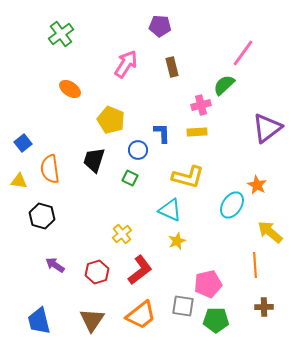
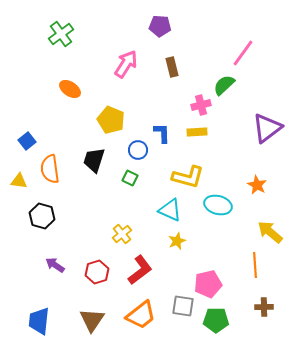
blue square: moved 4 px right, 2 px up
cyan ellipse: moved 14 px left; rotated 72 degrees clockwise
blue trapezoid: rotated 20 degrees clockwise
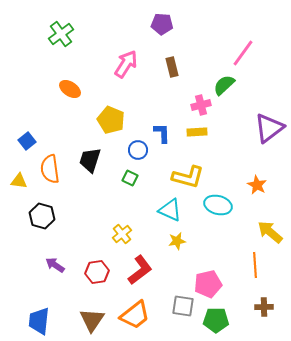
purple pentagon: moved 2 px right, 2 px up
purple triangle: moved 2 px right
black trapezoid: moved 4 px left
yellow star: rotated 12 degrees clockwise
red hexagon: rotated 10 degrees clockwise
orange trapezoid: moved 6 px left
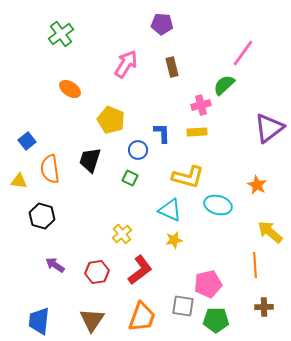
yellow star: moved 3 px left, 1 px up
orange trapezoid: moved 7 px right, 2 px down; rotated 32 degrees counterclockwise
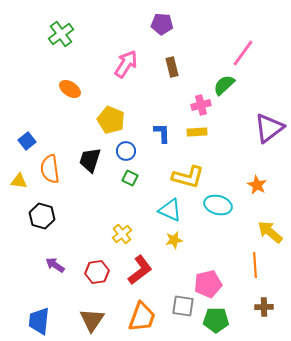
blue circle: moved 12 px left, 1 px down
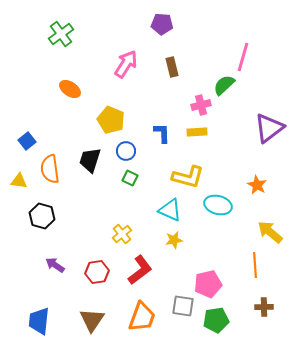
pink line: moved 4 px down; rotated 20 degrees counterclockwise
green pentagon: rotated 10 degrees counterclockwise
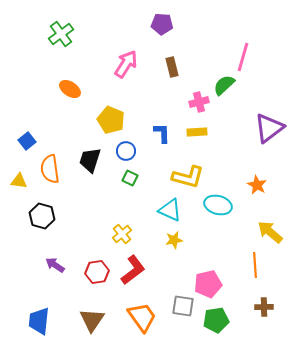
pink cross: moved 2 px left, 3 px up
red L-shape: moved 7 px left
orange trapezoid: rotated 56 degrees counterclockwise
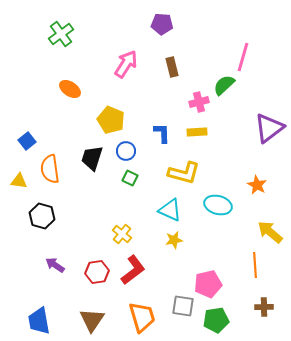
black trapezoid: moved 2 px right, 2 px up
yellow L-shape: moved 4 px left, 4 px up
yellow cross: rotated 12 degrees counterclockwise
orange trapezoid: rotated 20 degrees clockwise
blue trapezoid: rotated 16 degrees counterclockwise
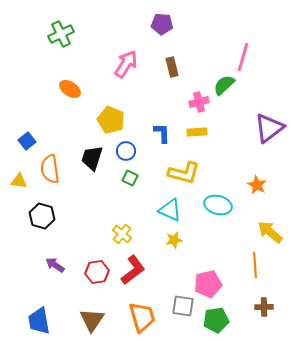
green cross: rotated 10 degrees clockwise
